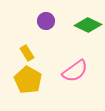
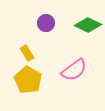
purple circle: moved 2 px down
pink semicircle: moved 1 px left, 1 px up
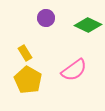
purple circle: moved 5 px up
yellow rectangle: moved 2 px left
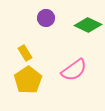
yellow pentagon: rotated 8 degrees clockwise
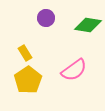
green diamond: rotated 16 degrees counterclockwise
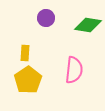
yellow rectangle: rotated 35 degrees clockwise
pink semicircle: rotated 48 degrees counterclockwise
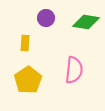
green diamond: moved 2 px left, 3 px up
yellow rectangle: moved 10 px up
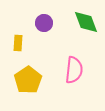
purple circle: moved 2 px left, 5 px down
green diamond: rotated 60 degrees clockwise
yellow rectangle: moved 7 px left
